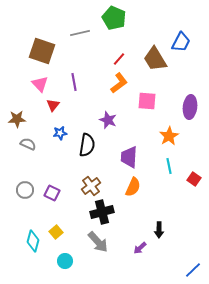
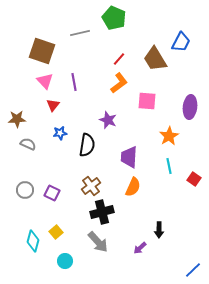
pink triangle: moved 5 px right, 3 px up
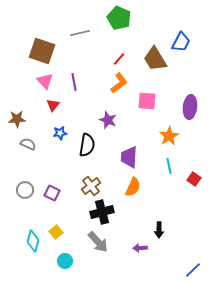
green pentagon: moved 5 px right
purple arrow: rotated 40 degrees clockwise
